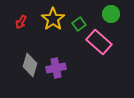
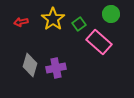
red arrow: rotated 48 degrees clockwise
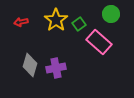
yellow star: moved 3 px right, 1 px down
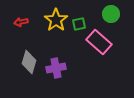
green square: rotated 24 degrees clockwise
gray diamond: moved 1 px left, 3 px up
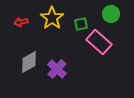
yellow star: moved 4 px left, 2 px up
green square: moved 2 px right
gray diamond: rotated 45 degrees clockwise
purple cross: moved 1 px right, 1 px down; rotated 36 degrees counterclockwise
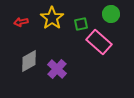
gray diamond: moved 1 px up
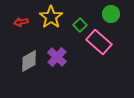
yellow star: moved 1 px left, 1 px up
green square: moved 1 px left, 1 px down; rotated 32 degrees counterclockwise
purple cross: moved 12 px up
